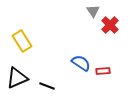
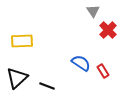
red cross: moved 2 px left, 5 px down
yellow rectangle: rotated 60 degrees counterclockwise
red rectangle: rotated 64 degrees clockwise
black triangle: rotated 20 degrees counterclockwise
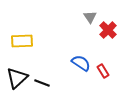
gray triangle: moved 3 px left, 6 px down
black line: moved 5 px left, 3 px up
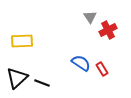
red cross: rotated 18 degrees clockwise
red rectangle: moved 1 px left, 2 px up
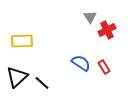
red cross: moved 1 px left
red rectangle: moved 2 px right, 2 px up
black triangle: moved 1 px up
black line: rotated 21 degrees clockwise
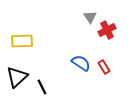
black line: moved 4 px down; rotated 21 degrees clockwise
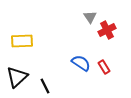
black line: moved 3 px right, 1 px up
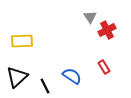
blue semicircle: moved 9 px left, 13 px down
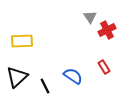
blue semicircle: moved 1 px right
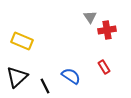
red cross: rotated 18 degrees clockwise
yellow rectangle: rotated 25 degrees clockwise
blue semicircle: moved 2 px left
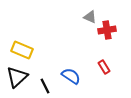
gray triangle: rotated 32 degrees counterclockwise
yellow rectangle: moved 9 px down
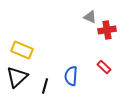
red rectangle: rotated 16 degrees counterclockwise
blue semicircle: rotated 120 degrees counterclockwise
black line: rotated 42 degrees clockwise
